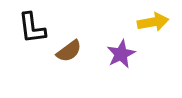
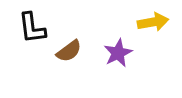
purple star: moved 3 px left, 1 px up
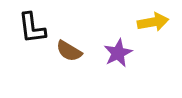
brown semicircle: rotated 68 degrees clockwise
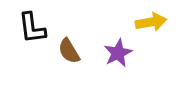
yellow arrow: moved 2 px left
brown semicircle: rotated 28 degrees clockwise
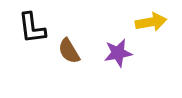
purple star: rotated 16 degrees clockwise
